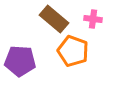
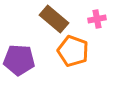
pink cross: moved 4 px right; rotated 18 degrees counterclockwise
purple pentagon: moved 1 px left, 1 px up
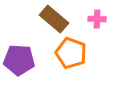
pink cross: rotated 12 degrees clockwise
orange pentagon: moved 2 px left, 2 px down
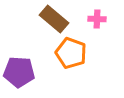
purple pentagon: moved 12 px down
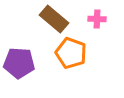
purple pentagon: moved 9 px up
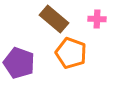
purple pentagon: rotated 16 degrees clockwise
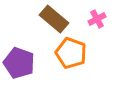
pink cross: rotated 30 degrees counterclockwise
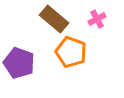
orange pentagon: moved 1 px up
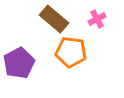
orange pentagon: rotated 12 degrees counterclockwise
purple pentagon: rotated 24 degrees clockwise
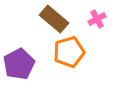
orange pentagon: moved 2 px left; rotated 24 degrees counterclockwise
purple pentagon: moved 1 px down
